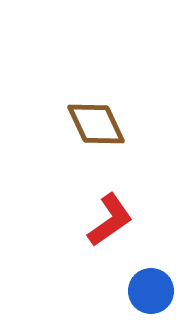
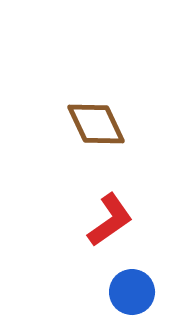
blue circle: moved 19 px left, 1 px down
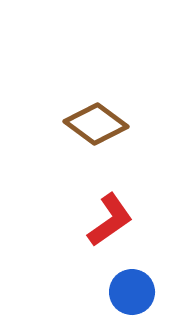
brown diamond: rotated 28 degrees counterclockwise
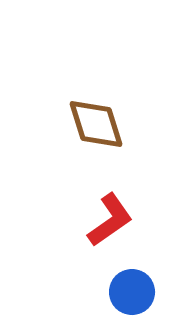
brown diamond: rotated 36 degrees clockwise
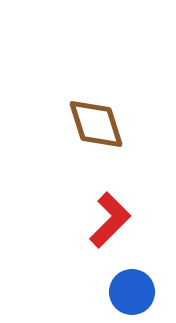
red L-shape: rotated 10 degrees counterclockwise
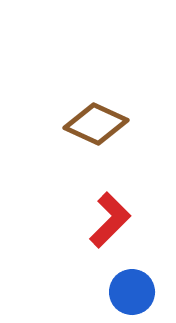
brown diamond: rotated 48 degrees counterclockwise
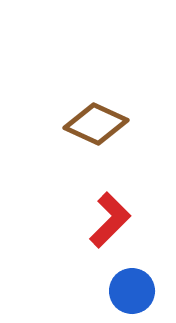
blue circle: moved 1 px up
